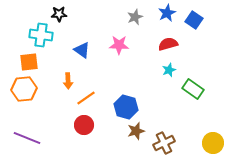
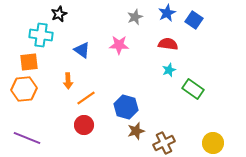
black star: rotated 21 degrees counterclockwise
red semicircle: rotated 24 degrees clockwise
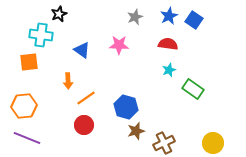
blue star: moved 2 px right, 3 px down
orange hexagon: moved 17 px down
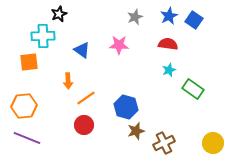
cyan cross: moved 2 px right, 1 px down; rotated 10 degrees counterclockwise
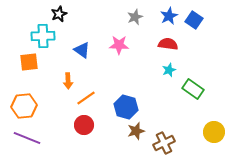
yellow circle: moved 1 px right, 11 px up
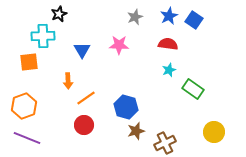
blue triangle: rotated 24 degrees clockwise
orange hexagon: rotated 15 degrees counterclockwise
brown cross: moved 1 px right
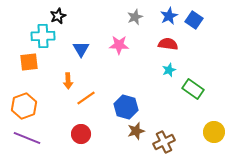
black star: moved 1 px left, 2 px down
blue triangle: moved 1 px left, 1 px up
red circle: moved 3 px left, 9 px down
brown cross: moved 1 px left, 1 px up
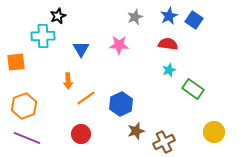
orange square: moved 13 px left
blue hexagon: moved 5 px left, 3 px up; rotated 20 degrees clockwise
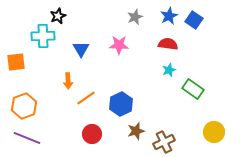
red circle: moved 11 px right
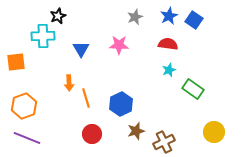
orange arrow: moved 1 px right, 2 px down
orange line: rotated 72 degrees counterclockwise
